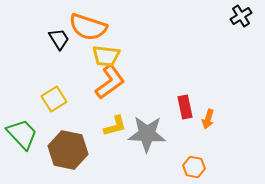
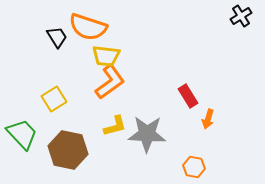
black trapezoid: moved 2 px left, 2 px up
red rectangle: moved 3 px right, 11 px up; rotated 20 degrees counterclockwise
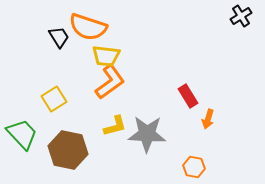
black trapezoid: moved 2 px right
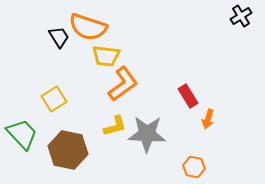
orange L-shape: moved 13 px right, 2 px down
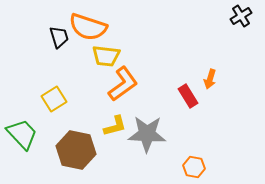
black trapezoid: rotated 15 degrees clockwise
orange arrow: moved 2 px right, 40 px up
brown hexagon: moved 8 px right
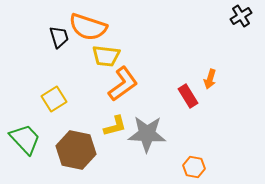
green trapezoid: moved 3 px right, 5 px down
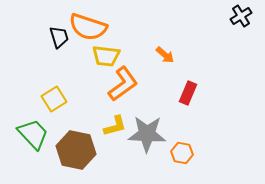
orange arrow: moved 45 px left, 24 px up; rotated 66 degrees counterclockwise
red rectangle: moved 3 px up; rotated 55 degrees clockwise
green trapezoid: moved 8 px right, 5 px up
orange hexagon: moved 12 px left, 14 px up
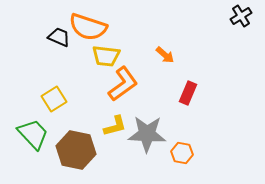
black trapezoid: rotated 50 degrees counterclockwise
